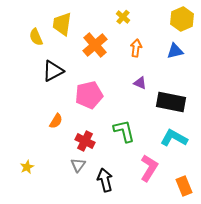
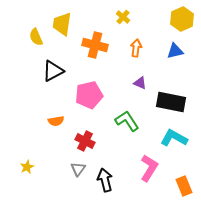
orange cross: rotated 35 degrees counterclockwise
orange semicircle: rotated 49 degrees clockwise
green L-shape: moved 3 px right, 10 px up; rotated 20 degrees counterclockwise
gray triangle: moved 4 px down
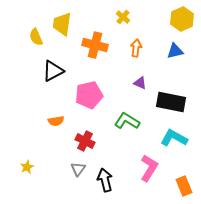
green L-shape: rotated 25 degrees counterclockwise
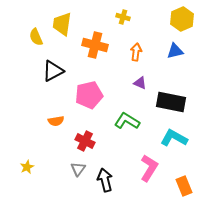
yellow cross: rotated 24 degrees counterclockwise
orange arrow: moved 4 px down
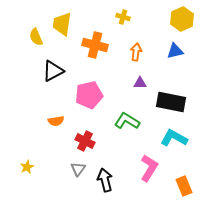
purple triangle: rotated 24 degrees counterclockwise
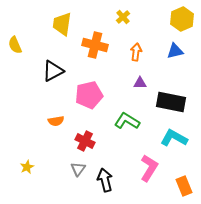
yellow cross: rotated 32 degrees clockwise
yellow semicircle: moved 21 px left, 8 px down
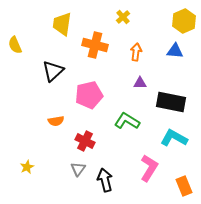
yellow hexagon: moved 2 px right, 2 px down
blue triangle: rotated 18 degrees clockwise
black triangle: rotated 15 degrees counterclockwise
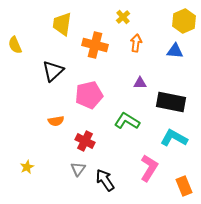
orange arrow: moved 9 px up
black arrow: rotated 20 degrees counterclockwise
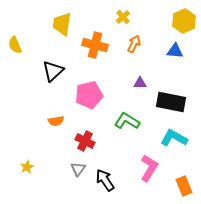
orange arrow: moved 2 px left, 1 px down; rotated 18 degrees clockwise
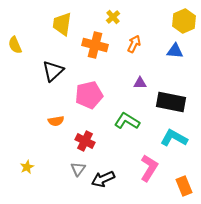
yellow cross: moved 10 px left
black arrow: moved 2 px left, 1 px up; rotated 80 degrees counterclockwise
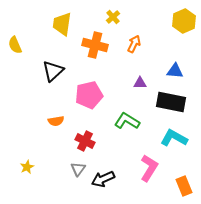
blue triangle: moved 20 px down
